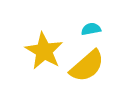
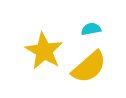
yellow semicircle: moved 2 px right, 1 px down
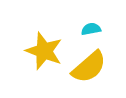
yellow star: rotated 9 degrees counterclockwise
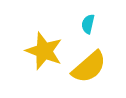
cyan semicircle: moved 3 px left, 5 px up; rotated 66 degrees counterclockwise
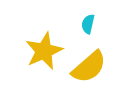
yellow star: rotated 27 degrees clockwise
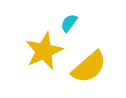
cyan semicircle: moved 19 px left, 1 px up; rotated 24 degrees clockwise
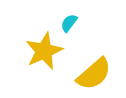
yellow semicircle: moved 5 px right, 7 px down
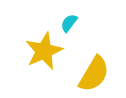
yellow semicircle: rotated 18 degrees counterclockwise
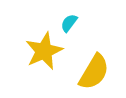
yellow semicircle: moved 2 px up
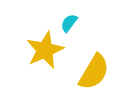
yellow star: moved 1 px right, 1 px up
